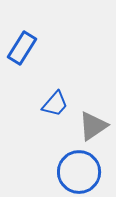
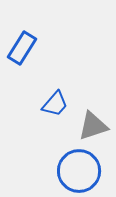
gray triangle: rotated 16 degrees clockwise
blue circle: moved 1 px up
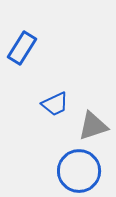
blue trapezoid: rotated 24 degrees clockwise
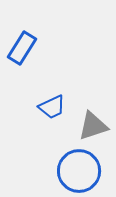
blue trapezoid: moved 3 px left, 3 px down
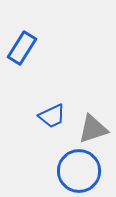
blue trapezoid: moved 9 px down
gray triangle: moved 3 px down
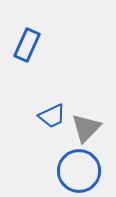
blue rectangle: moved 5 px right, 3 px up; rotated 8 degrees counterclockwise
gray triangle: moved 7 px left, 1 px up; rotated 28 degrees counterclockwise
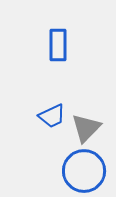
blue rectangle: moved 31 px right; rotated 24 degrees counterclockwise
blue circle: moved 5 px right
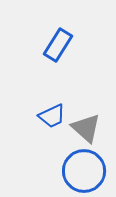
blue rectangle: rotated 32 degrees clockwise
gray triangle: rotated 32 degrees counterclockwise
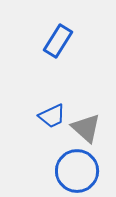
blue rectangle: moved 4 px up
blue circle: moved 7 px left
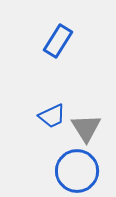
gray triangle: rotated 16 degrees clockwise
